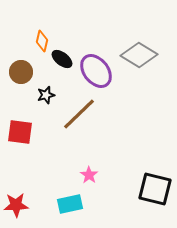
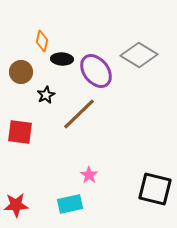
black ellipse: rotated 35 degrees counterclockwise
black star: rotated 12 degrees counterclockwise
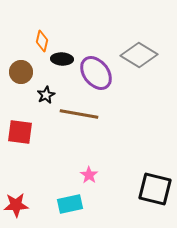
purple ellipse: moved 2 px down
brown line: rotated 54 degrees clockwise
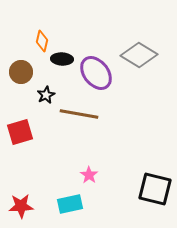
red square: rotated 24 degrees counterclockwise
red star: moved 5 px right, 1 px down
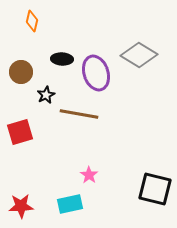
orange diamond: moved 10 px left, 20 px up
purple ellipse: rotated 20 degrees clockwise
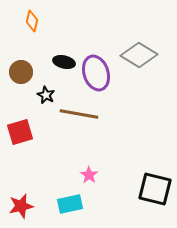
black ellipse: moved 2 px right, 3 px down; rotated 10 degrees clockwise
black star: rotated 18 degrees counterclockwise
red star: rotated 10 degrees counterclockwise
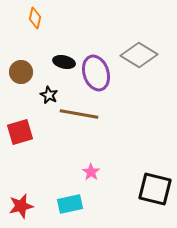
orange diamond: moved 3 px right, 3 px up
black star: moved 3 px right
pink star: moved 2 px right, 3 px up
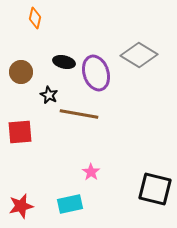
red square: rotated 12 degrees clockwise
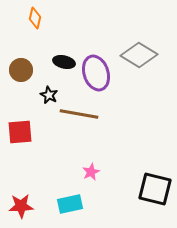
brown circle: moved 2 px up
pink star: rotated 12 degrees clockwise
red star: rotated 10 degrees clockwise
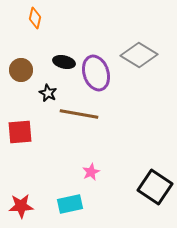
black star: moved 1 px left, 2 px up
black square: moved 2 px up; rotated 20 degrees clockwise
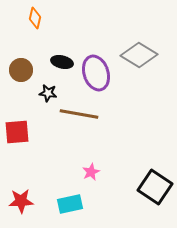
black ellipse: moved 2 px left
black star: rotated 18 degrees counterclockwise
red square: moved 3 px left
red star: moved 5 px up
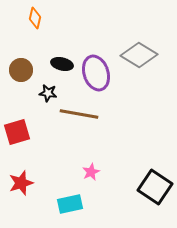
black ellipse: moved 2 px down
red square: rotated 12 degrees counterclockwise
red star: moved 18 px up; rotated 15 degrees counterclockwise
